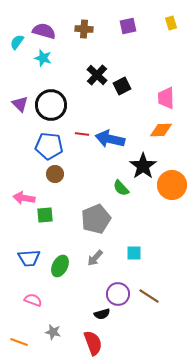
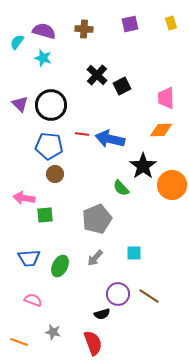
purple square: moved 2 px right, 2 px up
gray pentagon: moved 1 px right
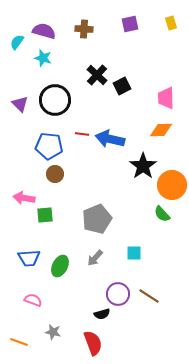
black circle: moved 4 px right, 5 px up
green semicircle: moved 41 px right, 26 px down
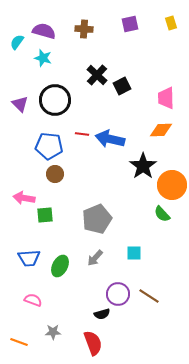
gray star: rotated 14 degrees counterclockwise
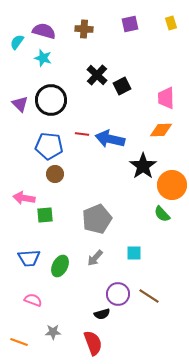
black circle: moved 4 px left
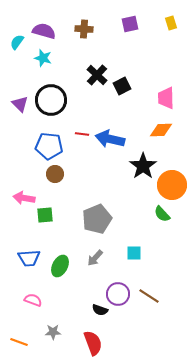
black semicircle: moved 2 px left, 4 px up; rotated 35 degrees clockwise
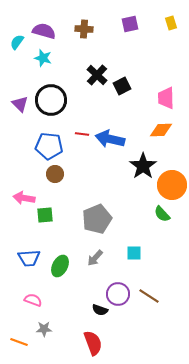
gray star: moved 9 px left, 3 px up
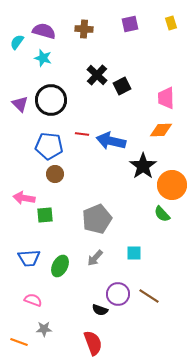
blue arrow: moved 1 px right, 2 px down
